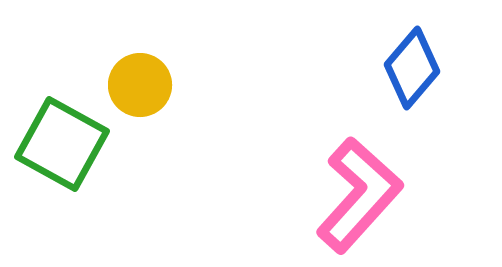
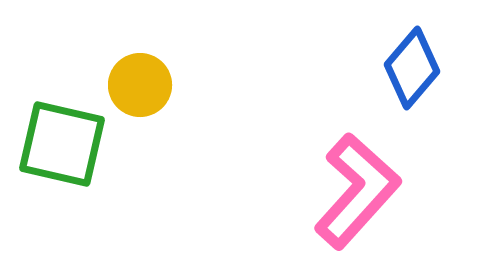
green square: rotated 16 degrees counterclockwise
pink L-shape: moved 2 px left, 4 px up
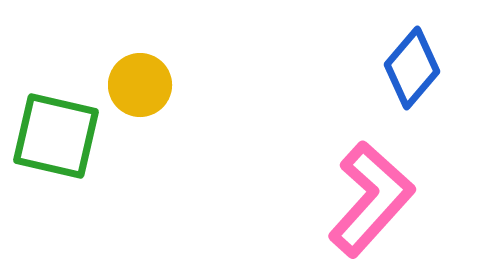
green square: moved 6 px left, 8 px up
pink L-shape: moved 14 px right, 8 px down
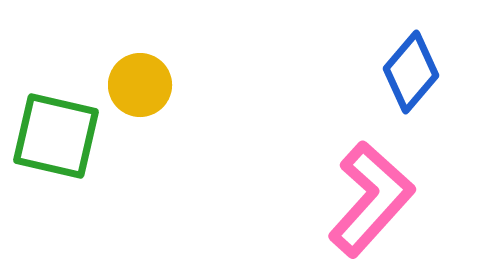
blue diamond: moved 1 px left, 4 px down
